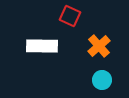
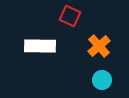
white rectangle: moved 2 px left
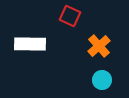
white rectangle: moved 10 px left, 2 px up
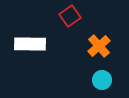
red square: rotated 30 degrees clockwise
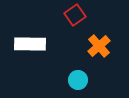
red square: moved 5 px right, 1 px up
cyan circle: moved 24 px left
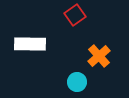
orange cross: moved 10 px down
cyan circle: moved 1 px left, 2 px down
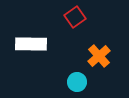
red square: moved 2 px down
white rectangle: moved 1 px right
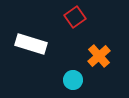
white rectangle: rotated 16 degrees clockwise
cyan circle: moved 4 px left, 2 px up
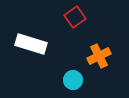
orange cross: rotated 15 degrees clockwise
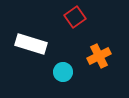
cyan circle: moved 10 px left, 8 px up
